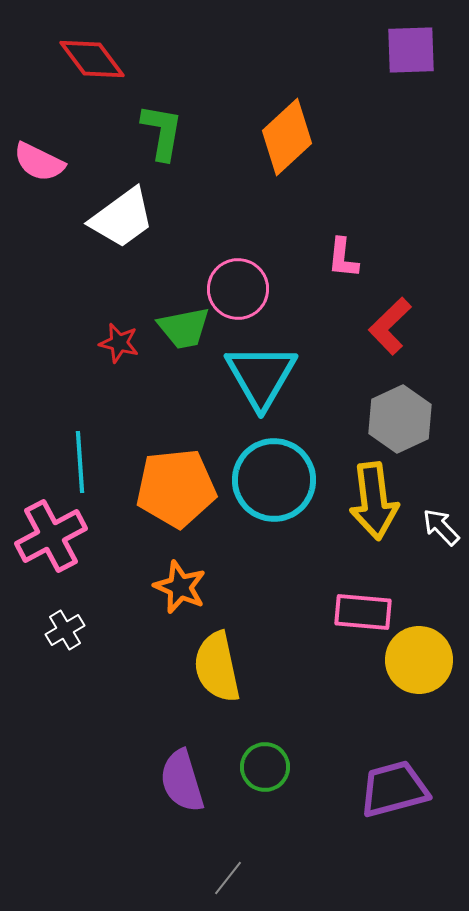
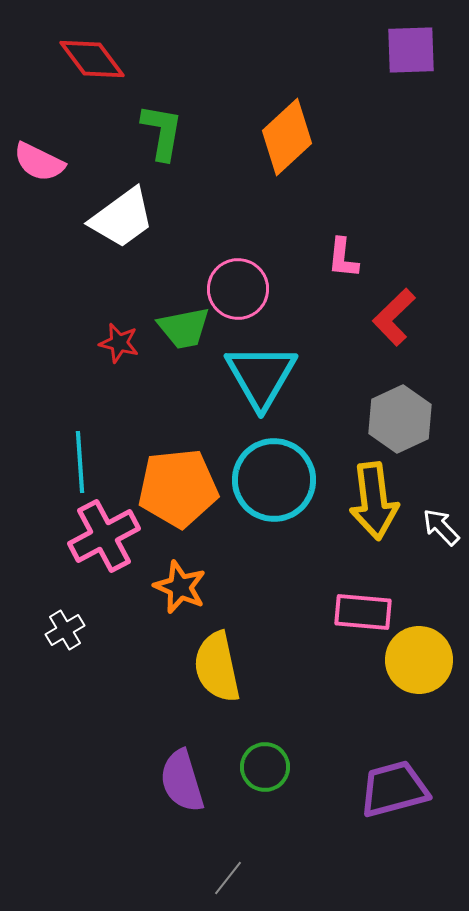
red L-shape: moved 4 px right, 9 px up
orange pentagon: moved 2 px right
pink cross: moved 53 px right
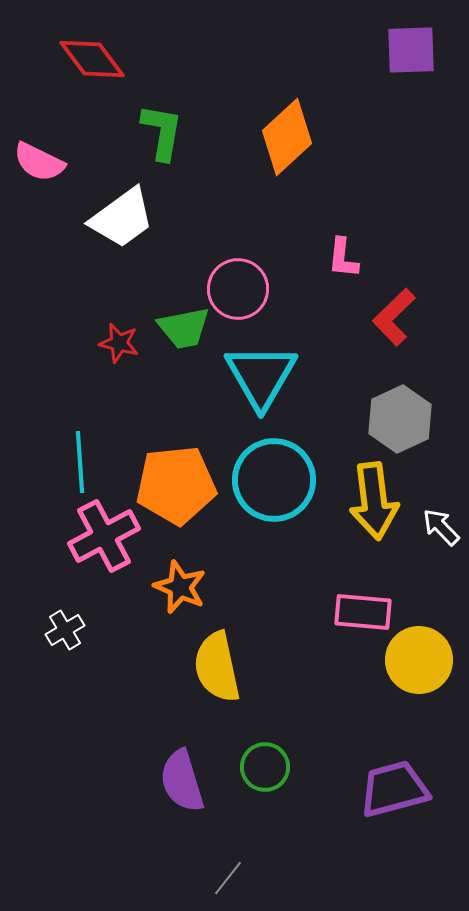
orange pentagon: moved 2 px left, 3 px up
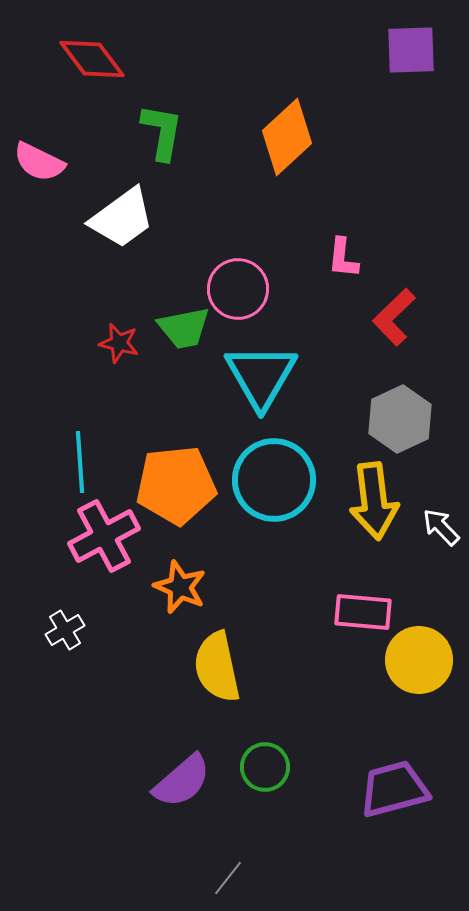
purple semicircle: rotated 114 degrees counterclockwise
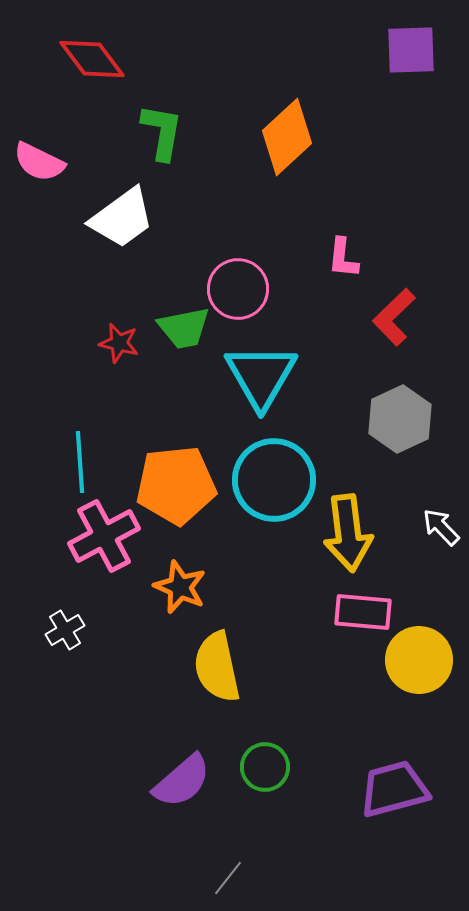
yellow arrow: moved 26 px left, 32 px down
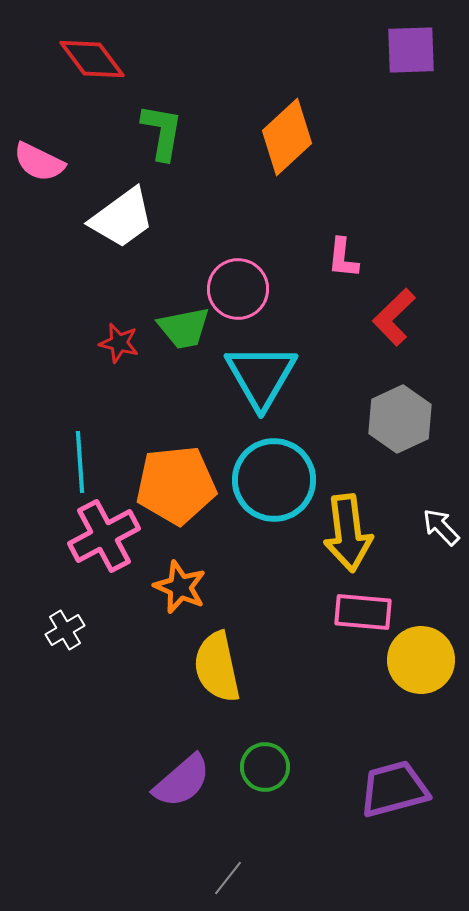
yellow circle: moved 2 px right
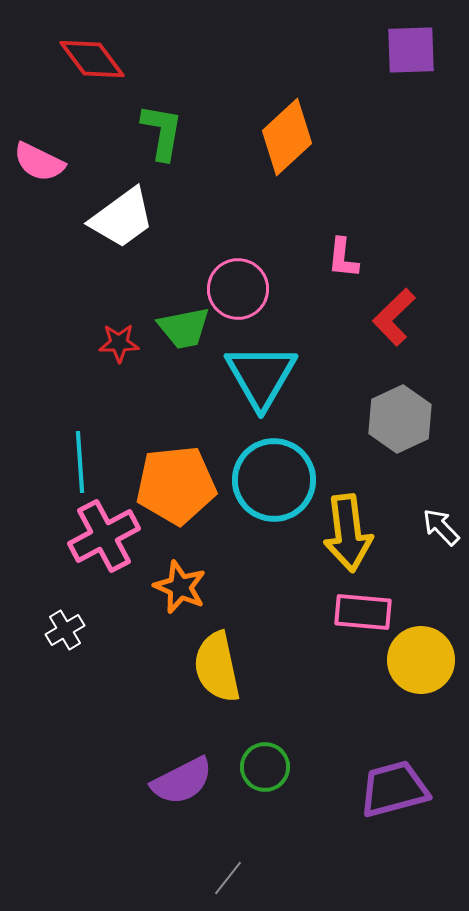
red star: rotated 15 degrees counterclockwise
purple semicircle: rotated 14 degrees clockwise
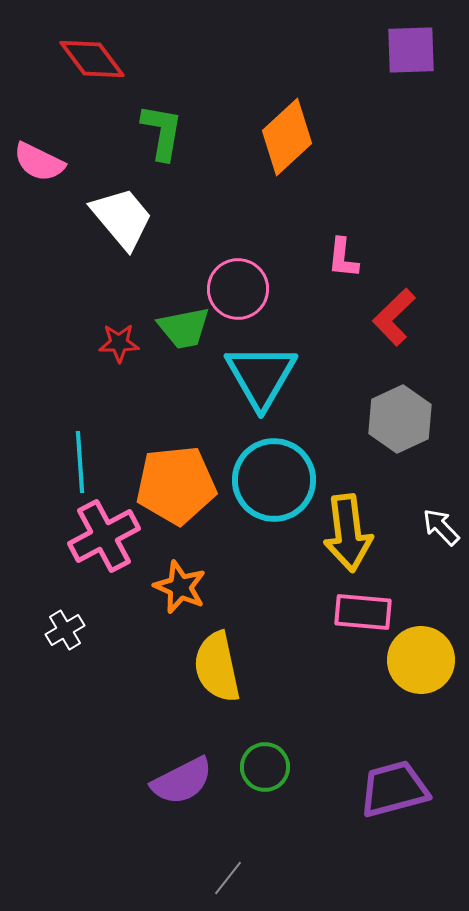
white trapezoid: rotated 94 degrees counterclockwise
